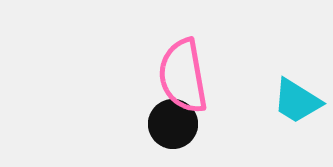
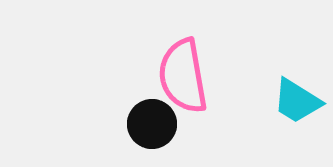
black circle: moved 21 px left
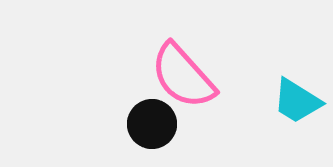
pink semicircle: rotated 32 degrees counterclockwise
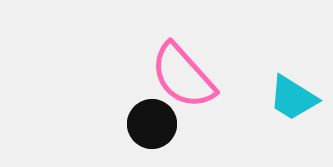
cyan trapezoid: moved 4 px left, 3 px up
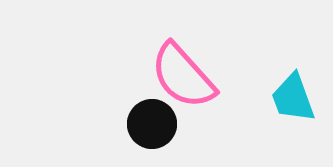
cyan trapezoid: rotated 38 degrees clockwise
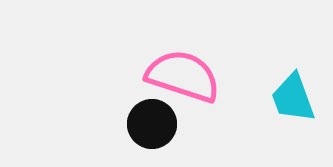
pink semicircle: rotated 150 degrees clockwise
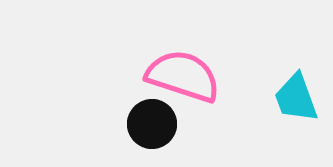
cyan trapezoid: moved 3 px right
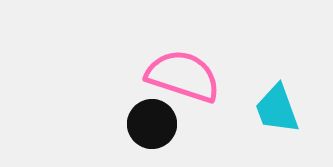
cyan trapezoid: moved 19 px left, 11 px down
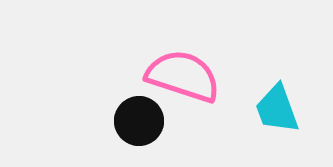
black circle: moved 13 px left, 3 px up
